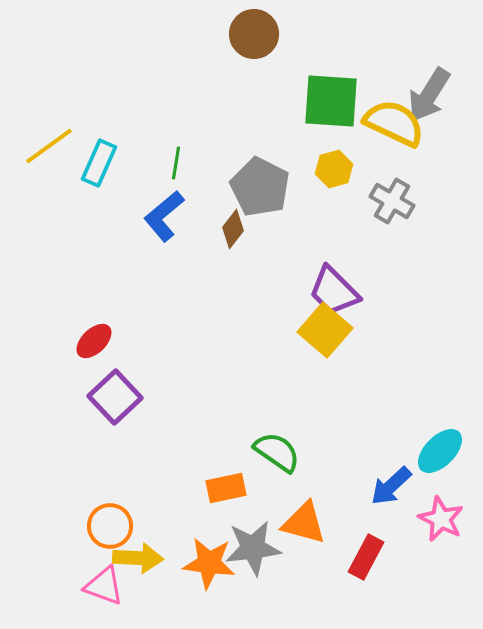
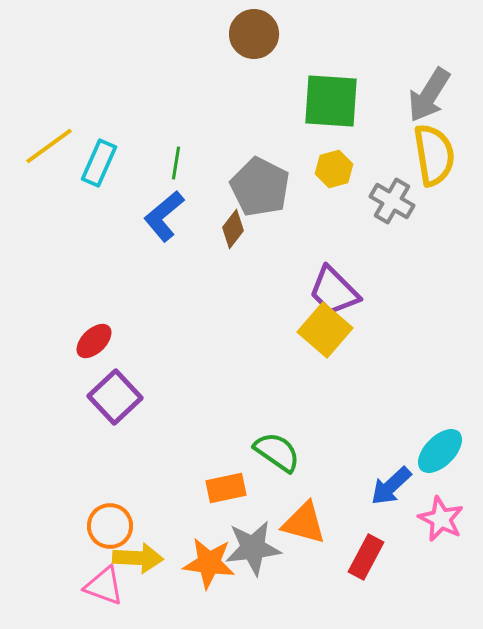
yellow semicircle: moved 40 px right, 32 px down; rotated 56 degrees clockwise
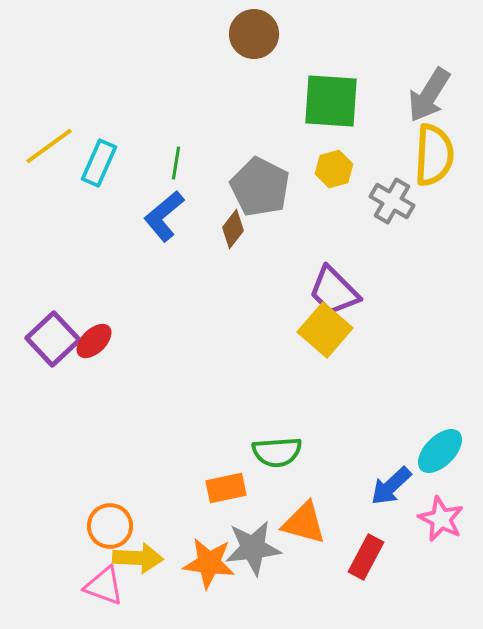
yellow semicircle: rotated 12 degrees clockwise
purple square: moved 62 px left, 58 px up
green semicircle: rotated 141 degrees clockwise
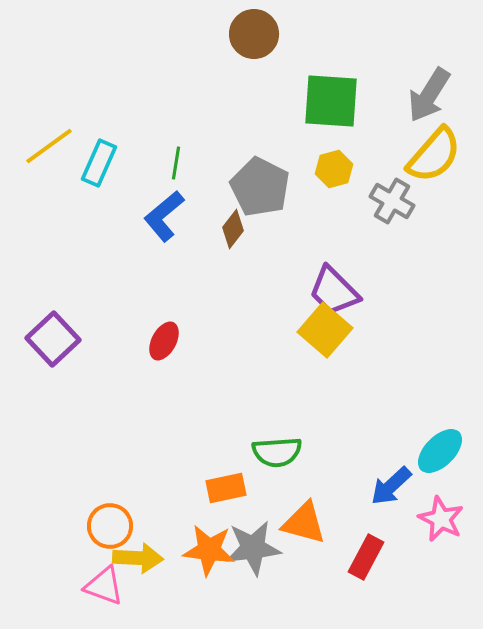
yellow semicircle: rotated 38 degrees clockwise
red ellipse: moved 70 px right; rotated 18 degrees counterclockwise
orange star: moved 13 px up
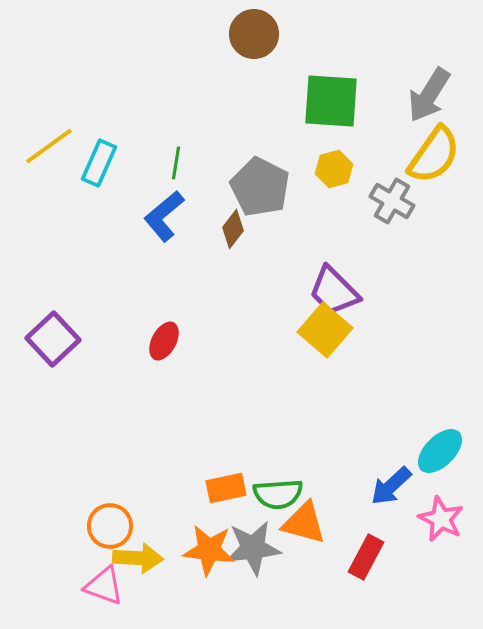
yellow semicircle: rotated 6 degrees counterclockwise
green semicircle: moved 1 px right, 42 px down
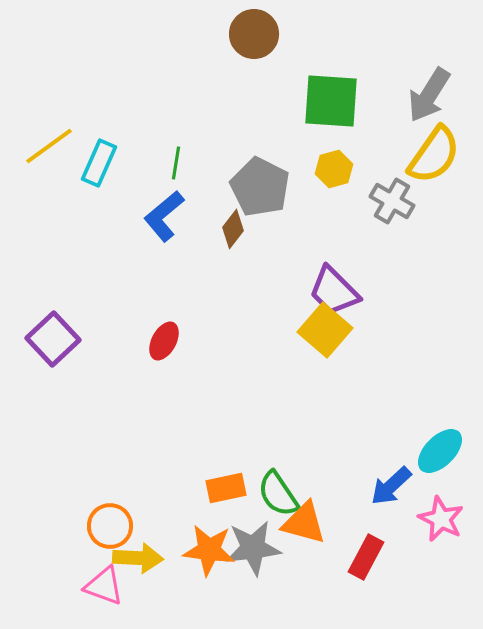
green semicircle: rotated 60 degrees clockwise
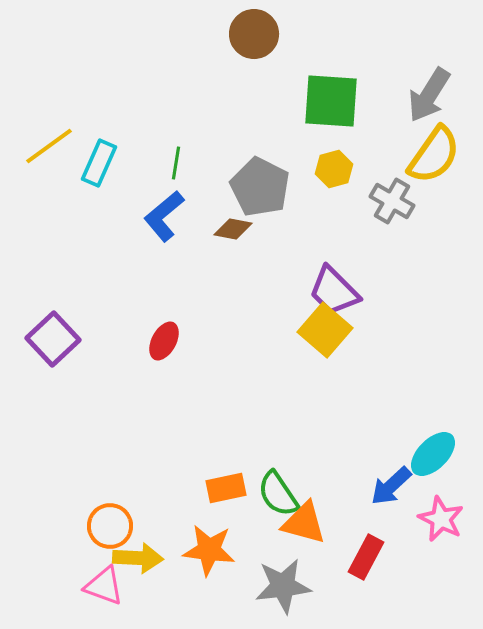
brown diamond: rotated 63 degrees clockwise
cyan ellipse: moved 7 px left, 3 px down
gray star: moved 30 px right, 38 px down
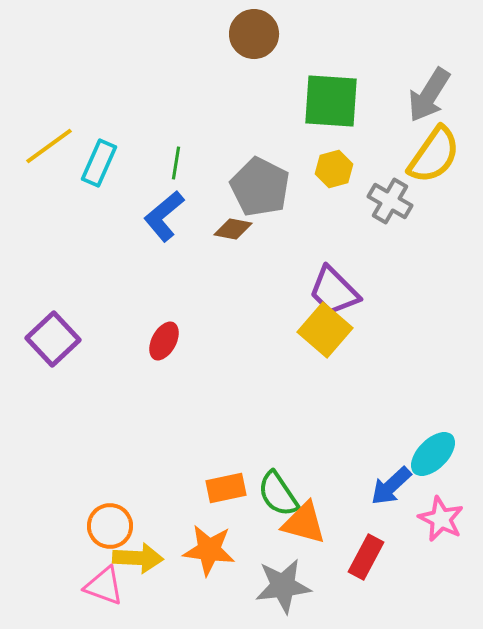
gray cross: moved 2 px left
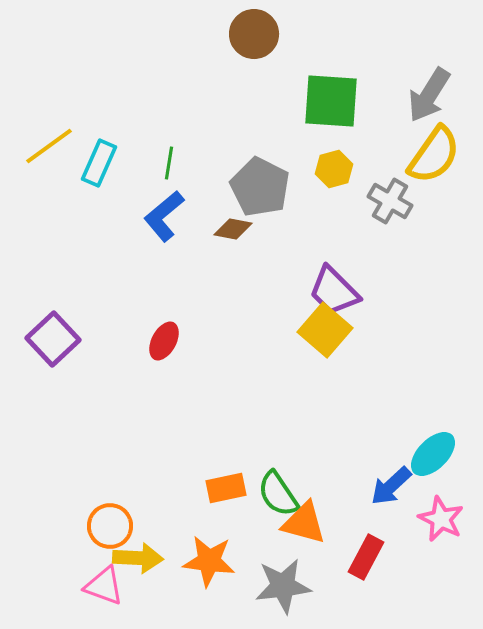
green line: moved 7 px left
orange star: moved 11 px down
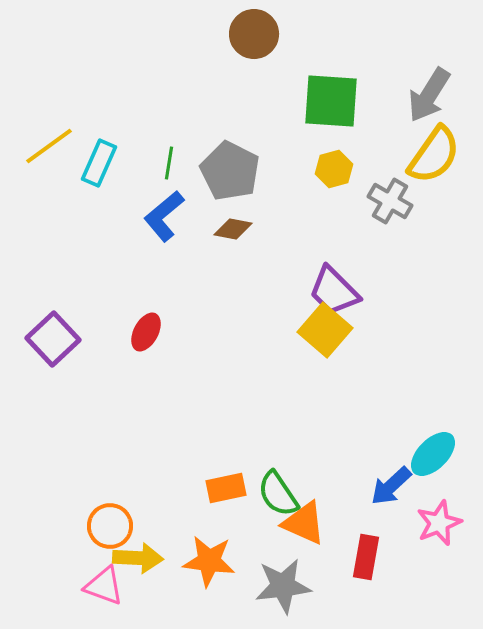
gray pentagon: moved 30 px left, 16 px up
red ellipse: moved 18 px left, 9 px up
pink star: moved 2 px left, 4 px down; rotated 24 degrees clockwise
orange triangle: rotated 9 degrees clockwise
red rectangle: rotated 18 degrees counterclockwise
